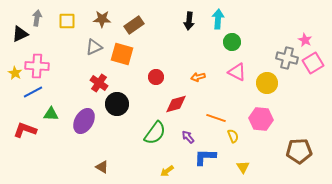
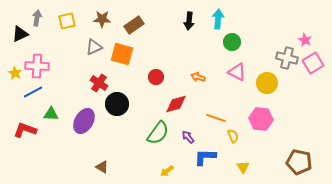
yellow square: rotated 12 degrees counterclockwise
orange arrow: rotated 32 degrees clockwise
green semicircle: moved 3 px right
brown pentagon: moved 11 px down; rotated 15 degrees clockwise
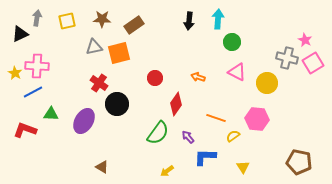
gray triangle: rotated 12 degrees clockwise
orange square: moved 3 px left, 1 px up; rotated 30 degrees counterclockwise
red circle: moved 1 px left, 1 px down
red diamond: rotated 40 degrees counterclockwise
pink hexagon: moved 4 px left
yellow semicircle: rotated 104 degrees counterclockwise
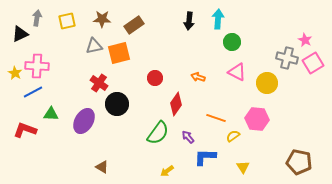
gray triangle: moved 1 px up
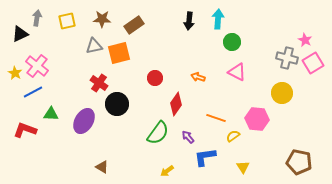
pink cross: rotated 35 degrees clockwise
yellow circle: moved 15 px right, 10 px down
blue L-shape: rotated 10 degrees counterclockwise
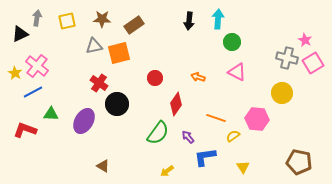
brown triangle: moved 1 px right, 1 px up
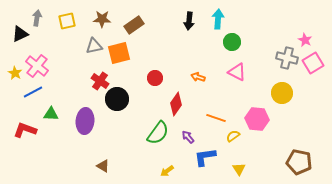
red cross: moved 1 px right, 2 px up
black circle: moved 5 px up
purple ellipse: moved 1 px right; rotated 25 degrees counterclockwise
yellow triangle: moved 4 px left, 2 px down
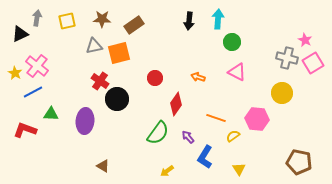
blue L-shape: rotated 50 degrees counterclockwise
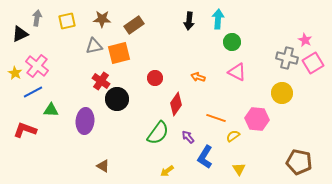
red cross: moved 1 px right
green triangle: moved 4 px up
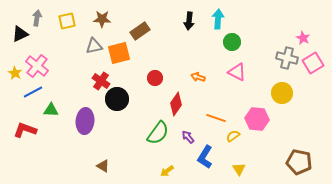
brown rectangle: moved 6 px right, 6 px down
pink star: moved 2 px left, 2 px up
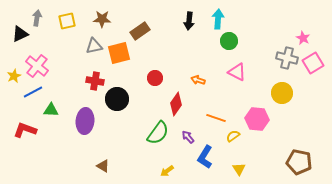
green circle: moved 3 px left, 1 px up
yellow star: moved 1 px left, 3 px down; rotated 16 degrees clockwise
orange arrow: moved 3 px down
red cross: moved 6 px left; rotated 24 degrees counterclockwise
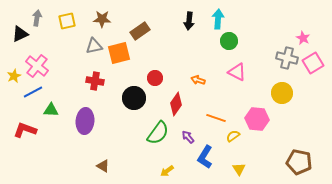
black circle: moved 17 px right, 1 px up
